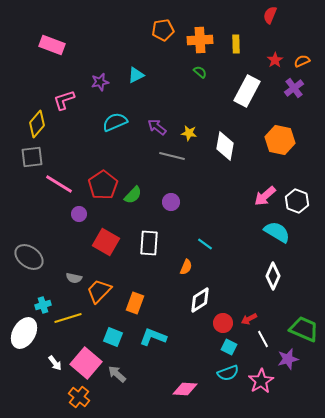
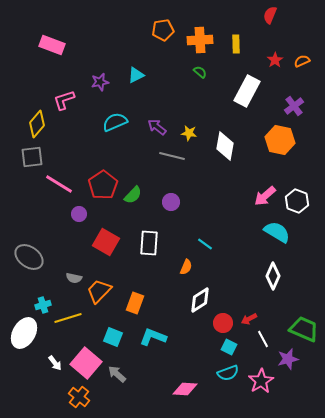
purple cross at (294, 88): moved 18 px down
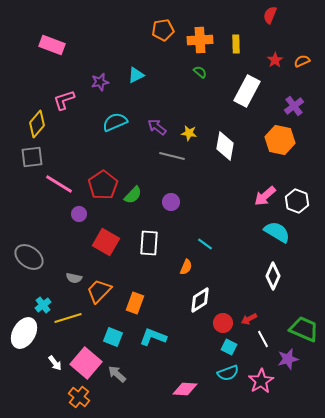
cyan cross at (43, 305): rotated 21 degrees counterclockwise
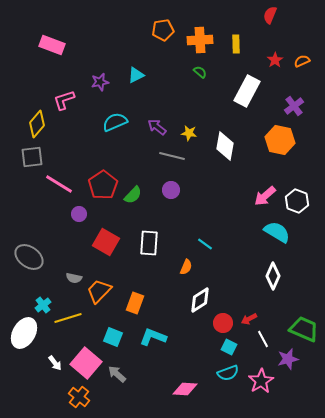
purple circle at (171, 202): moved 12 px up
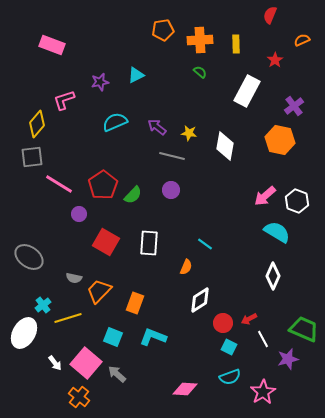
orange semicircle at (302, 61): moved 21 px up
cyan semicircle at (228, 373): moved 2 px right, 4 px down
pink star at (261, 381): moved 2 px right, 11 px down
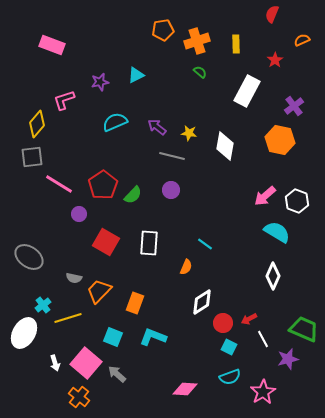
red semicircle at (270, 15): moved 2 px right, 1 px up
orange cross at (200, 40): moved 3 px left, 1 px down; rotated 15 degrees counterclockwise
white diamond at (200, 300): moved 2 px right, 2 px down
white arrow at (55, 363): rotated 21 degrees clockwise
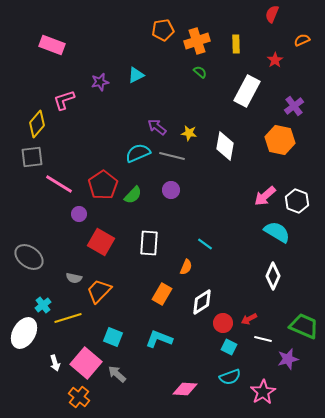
cyan semicircle at (115, 122): moved 23 px right, 31 px down
red square at (106, 242): moved 5 px left
orange rectangle at (135, 303): moved 27 px right, 9 px up; rotated 10 degrees clockwise
green trapezoid at (304, 329): moved 3 px up
cyan L-shape at (153, 337): moved 6 px right, 2 px down
white line at (263, 339): rotated 48 degrees counterclockwise
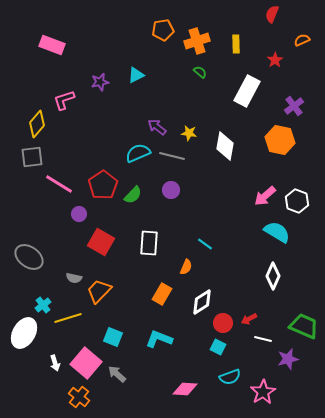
cyan square at (229, 347): moved 11 px left
